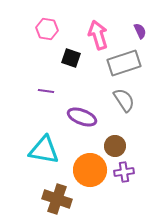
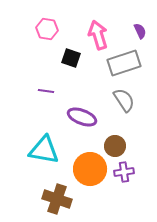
orange circle: moved 1 px up
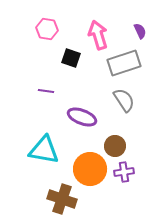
brown cross: moved 5 px right
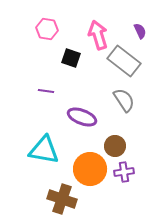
gray rectangle: moved 2 px up; rotated 56 degrees clockwise
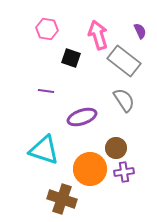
purple ellipse: rotated 40 degrees counterclockwise
brown circle: moved 1 px right, 2 px down
cyan triangle: rotated 8 degrees clockwise
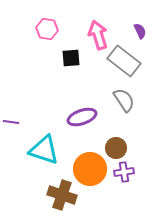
black square: rotated 24 degrees counterclockwise
purple line: moved 35 px left, 31 px down
brown cross: moved 4 px up
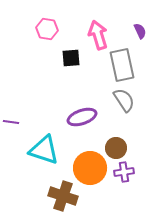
gray rectangle: moved 2 px left, 4 px down; rotated 40 degrees clockwise
orange circle: moved 1 px up
brown cross: moved 1 px right, 1 px down
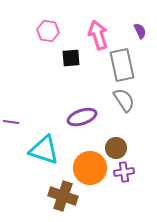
pink hexagon: moved 1 px right, 2 px down
